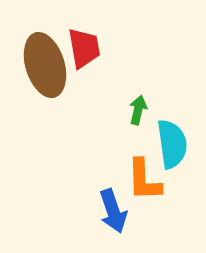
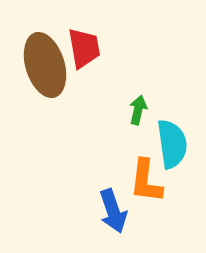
orange L-shape: moved 2 px right, 1 px down; rotated 9 degrees clockwise
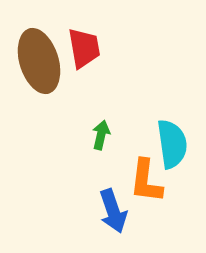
brown ellipse: moved 6 px left, 4 px up
green arrow: moved 37 px left, 25 px down
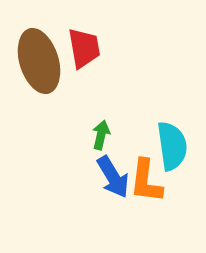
cyan semicircle: moved 2 px down
blue arrow: moved 34 px up; rotated 12 degrees counterclockwise
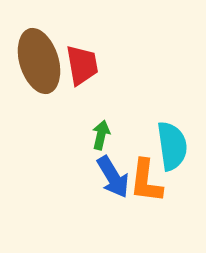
red trapezoid: moved 2 px left, 17 px down
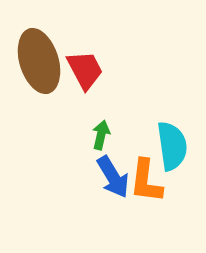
red trapezoid: moved 3 px right, 5 px down; rotated 18 degrees counterclockwise
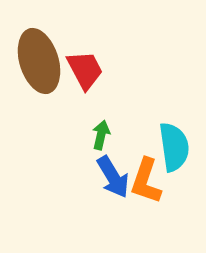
cyan semicircle: moved 2 px right, 1 px down
orange L-shape: rotated 12 degrees clockwise
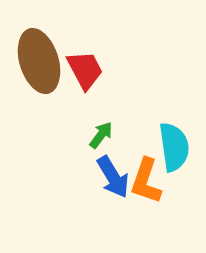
green arrow: rotated 24 degrees clockwise
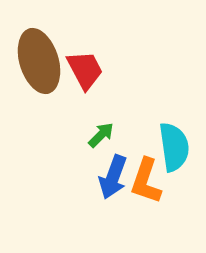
green arrow: rotated 8 degrees clockwise
blue arrow: rotated 51 degrees clockwise
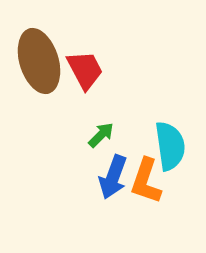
cyan semicircle: moved 4 px left, 1 px up
